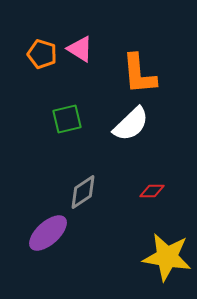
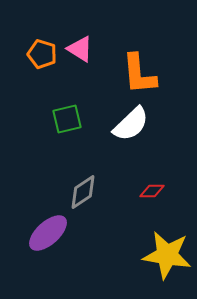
yellow star: moved 2 px up
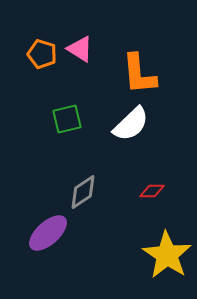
yellow star: rotated 24 degrees clockwise
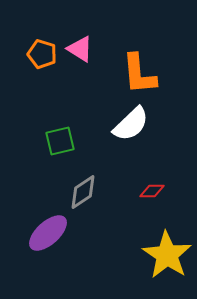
green square: moved 7 px left, 22 px down
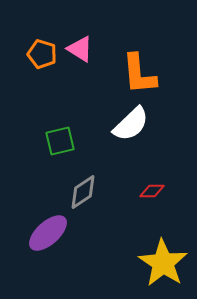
yellow star: moved 4 px left, 8 px down
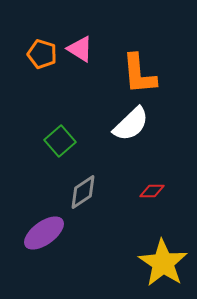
green square: rotated 28 degrees counterclockwise
purple ellipse: moved 4 px left; rotated 6 degrees clockwise
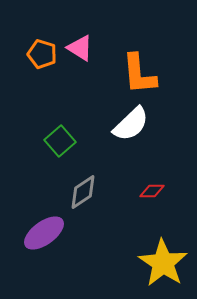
pink triangle: moved 1 px up
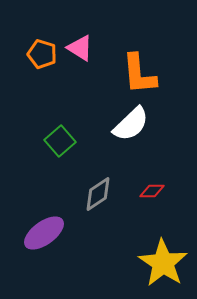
gray diamond: moved 15 px right, 2 px down
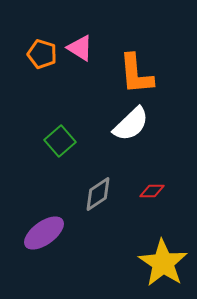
orange L-shape: moved 3 px left
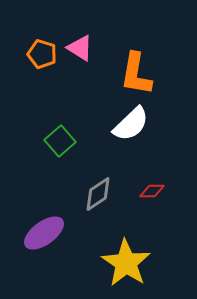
orange L-shape: rotated 15 degrees clockwise
yellow star: moved 37 px left
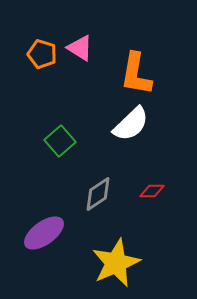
yellow star: moved 10 px left; rotated 15 degrees clockwise
